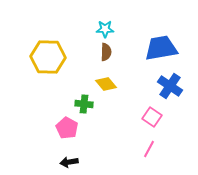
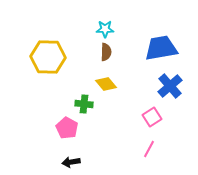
blue cross: rotated 15 degrees clockwise
pink square: rotated 24 degrees clockwise
black arrow: moved 2 px right
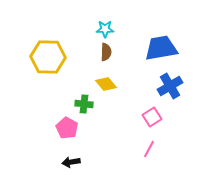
blue cross: rotated 10 degrees clockwise
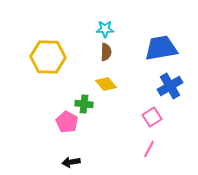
pink pentagon: moved 6 px up
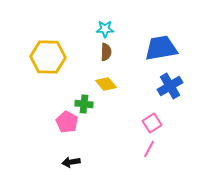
pink square: moved 6 px down
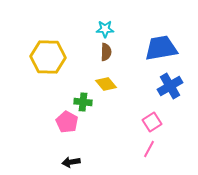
green cross: moved 1 px left, 2 px up
pink square: moved 1 px up
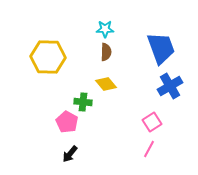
blue trapezoid: rotated 80 degrees clockwise
black arrow: moved 1 px left, 8 px up; rotated 42 degrees counterclockwise
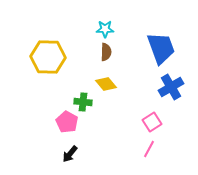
blue cross: moved 1 px right, 1 px down
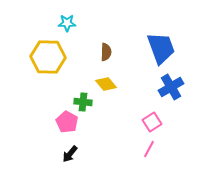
cyan star: moved 38 px left, 6 px up
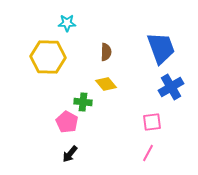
pink square: rotated 24 degrees clockwise
pink line: moved 1 px left, 4 px down
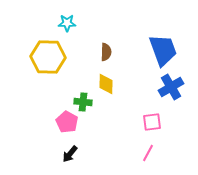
blue trapezoid: moved 2 px right, 2 px down
yellow diamond: rotated 40 degrees clockwise
